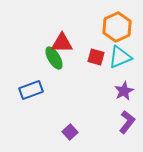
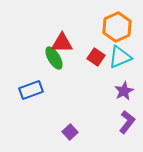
red square: rotated 18 degrees clockwise
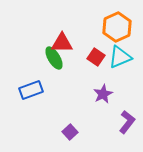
purple star: moved 21 px left, 3 px down
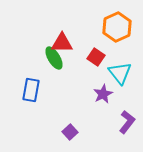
cyan triangle: moved 16 px down; rotated 45 degrees counterclockwise
blue rectangle: rotated 60 degrees counterclockwise
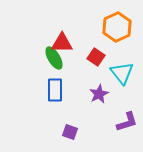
cyan triangle: moved 2 px right
blue rectangle: moved 24 px right; rotated 10 degrees counterclockwise
purple star: moved 4 px left
purple L-shape: rotated 35 degrees clockwise
purple square: rotated 28 degrees counterclockwise
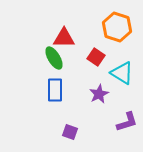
orange hexagon: rotated 16 degrees counterclockwise
red triangle: moved 2 px right, 5 px up
cyan triangle: rotated 20 degrees counterclockwise
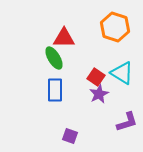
orange hexagon: moved 2 px left
red square: moved 20 px down
purple square: moved 4 px down
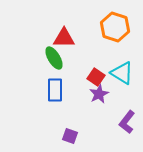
purple L-shape: rotated 145 degrees clockwise
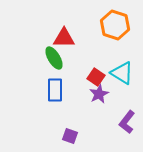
orange hexagon: moved 2 px up
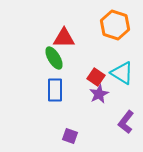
purple L-shape: moved 1 px left
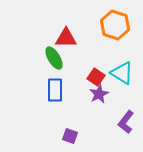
red triangle: moved 2 px right
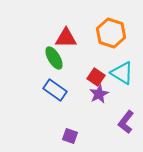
orange hexagon: moved 4 px left, 8 px down
blue rectangle: rotated 55 degrees counterclockwise
